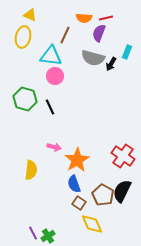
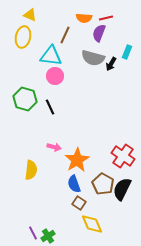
black semicircle: moved 2 px up
brown pentagon: moved 11 px up
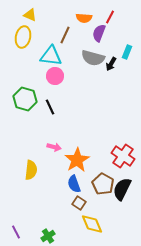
red line: moved 4 px right, 1 px up; rotated 48 degrees counterclockwise
purple line: moved 17 px left, 1 px up
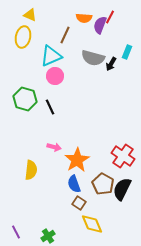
purple semicircle: moved 1 px right, 8 px up
cyan triangle: rotated 30 degrees counterclockwise
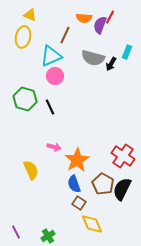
yellow semicircle: rotated 30 degrees counterclockwise
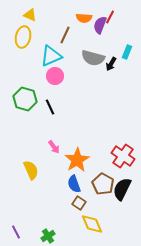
pink arrow: rotated 40 degrees clockwise
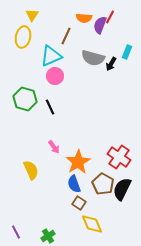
yellow triangle: moved 2 px right; rotated 40 degrees clockwise
brown line: moved 1 px right, 1 px down
red cross: moved 4 px left, 1 px down
orange star: moved 1 px right, 2 px down
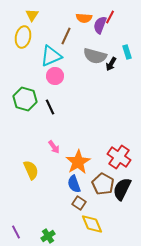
cyan rectangle: rotated 40 degrees counterclockwise
gray semicircle: moved 2 px right, 2 px up
